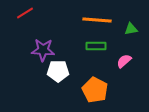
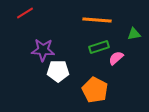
green triangle: moved 3 px right, 5 px down
green rectangle: moved 3 px right, 1 px down; rotated 18 degrees counterclockwise
pink semicircle: moved 8 px left, 3 px up
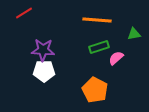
red line: moved 1 px left
white pentagon: moved 14 px left
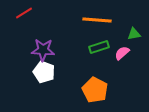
pink semicircle: moved 6 px right, 5 px up
white pentagon: moved 1 px down; rotated 20 degrees clockwise
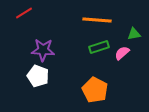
white pentagon: moved 6 px left, 4 px down
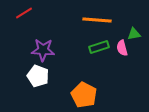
pink semicircle: moved 5 px up; rotated 63 degrees counterclockwise
orange pentagon: moved 11 px left, 5 px down
